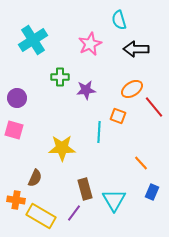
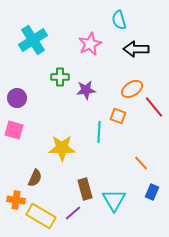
purple line: moved 1 px left; rotated 12 degrees clockwise
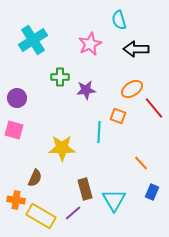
red line: moved 1 px down
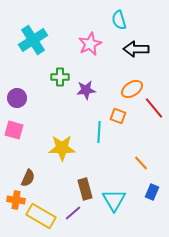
brown semicircle: moved 7 px left
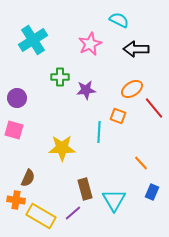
cyan semicircle: rotated 132 degrees clockwise
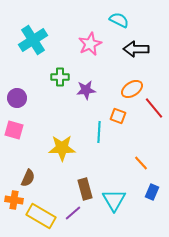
orange cross: moved 2 px left
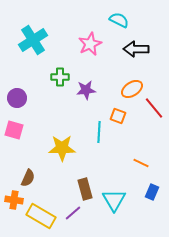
orange line: rotated 21 degrees counterclockwise
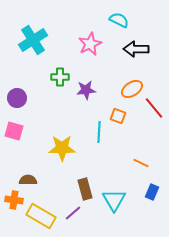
pink square: moved 1 px down
brown semicircle: moved 2 px down; rotated 114 degrees counterclockwise
